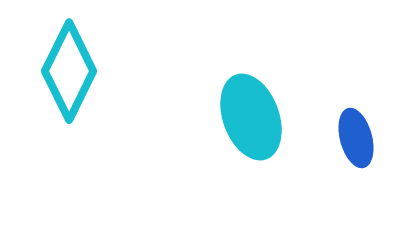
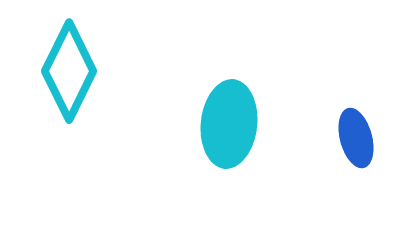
cyan ellipse: moved 22 px left, 7 px down; rotated 26 degrees clockwise
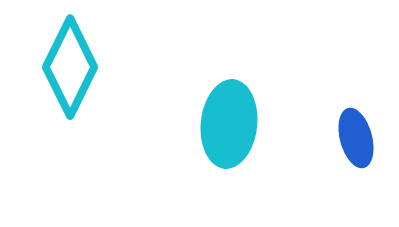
cyan diamond: moved 1 px right, 4 px up
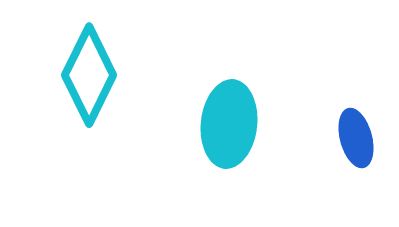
cyan diamond: moved 19 px right, 8 px down
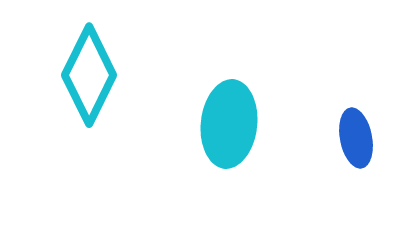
blue ellipse: rotated 4 degrees clockwise
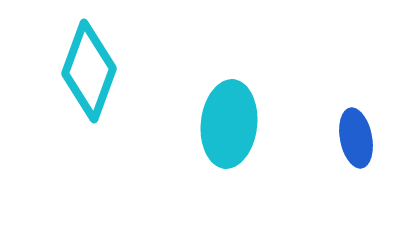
cyan diamond: moved 4 px up; rotated 6 degrees counterclockwise
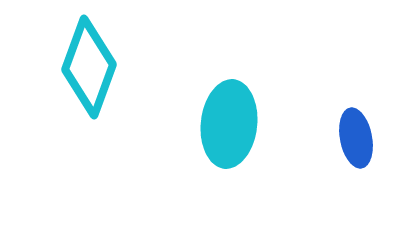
cyan diamond: moved 4 px up
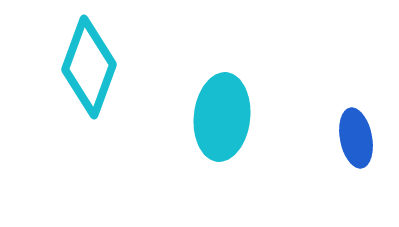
cyan ellipse: moved 7 px left, 7 px up
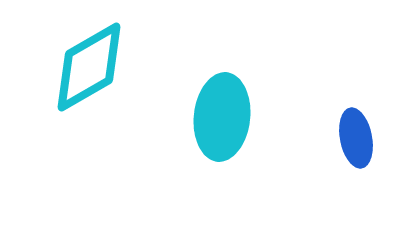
cyan diamond: rotated 40 degrees clockwise
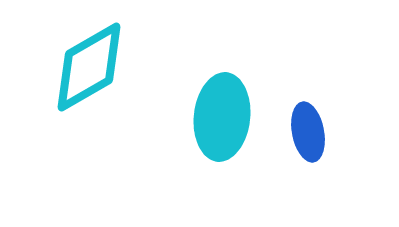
blue ellipse: moved 48 px left, 6 px up
